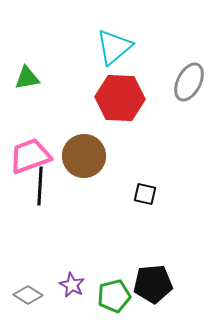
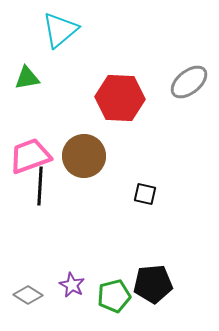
cyan triangle: moved 54 px left, 17 px up
gray ellipse: rotated 24 degrees clockwise
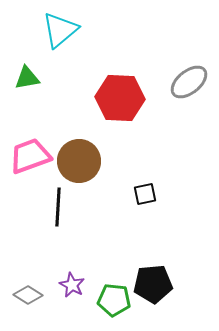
brown circle: moved 5 px left, 5 px down
black line: moved 18 px right, 21 px down
black square: rotated 25 degrees counterclockwise
green pentagon: moved 4 px down; rotated 20 degrees clockwise
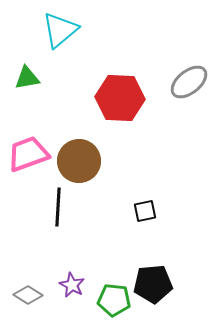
pink trapezoid: moved 2 px left, 2 px up
black square: moved 17 px down
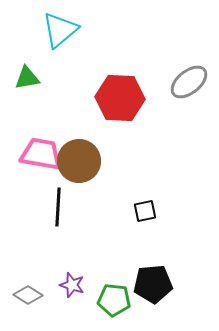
pink trapezoid: moved 13 px right; rotated 30 degrees clockwise
purple star: rotated 10 degrees counterclockwise
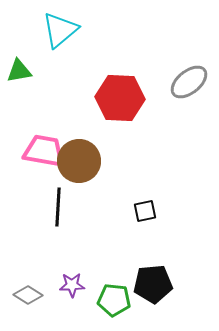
green triangle: moved 8 px left, 7 px up
pink trapezoid: moved 3 px right, 3 px up
purple star: rotated 20 degrees counterclockwise
